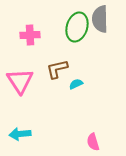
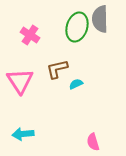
pink cross: rotated 36 degrees clockwise
cyan arrow: moved 3 px right
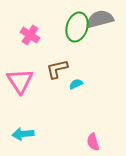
gray semicircle: rotated 76 degrees clockwise
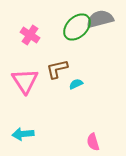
green ellipse: rotated 28 degrees clockwise
pink triangle: moved 5 px right
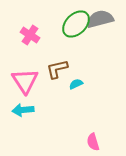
green ellipse: moved 1 px left, 3 px up
cyan arrow: moved 24 px up
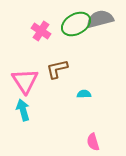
green ellipse: rotated 16 degrees clockwise
pink cross: moved 11 px right, 4 px up
cyan semicircle: moved 8 px right, 10 px down; rotated 24 degrees clockwise
cyan arrow: rotated 80 degrees clockwise
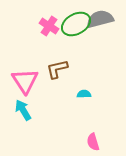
pink cross: moved 8 px right, 5 px up
cyan arrow: rotated 15 degrees counterclockwise
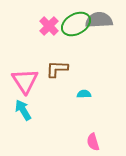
gray semicircle: moved 1 px left, 1 px down; rotated 12 degrees clockwise
pink cross: rotated 12 degrees clockwise
brown L-shape: rotated 15 degrees clockwise
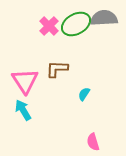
gray semicircle: moved 5 px right, 2 px up
cyan semicircle: rotated 56 degrees counterclockwise
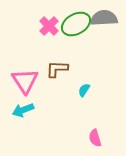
cyan semicircle: moved 4 px up
cyan arrow: rotated 80 degrees counterclockwise
pink semicircle: moved 2 px right, 4 px up
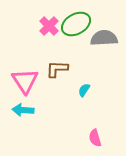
gray semicircle: moved 20 px down
cyan arrow: rotated 25 degrees clockwise
